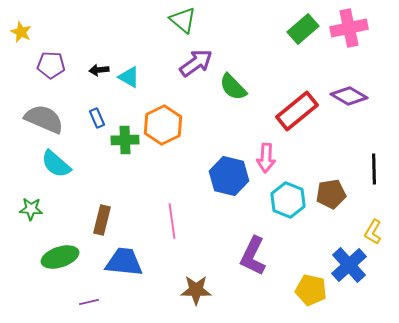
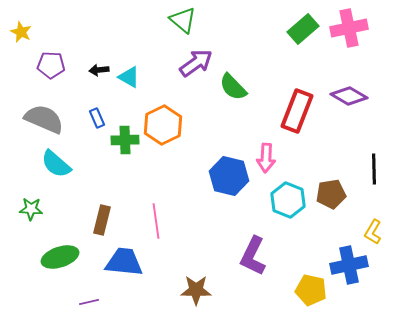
red rectangle: rotated 30 degrees counterclockwise
pink line: moved 16 px left
blue cross: rotated 30 degrees clockwise
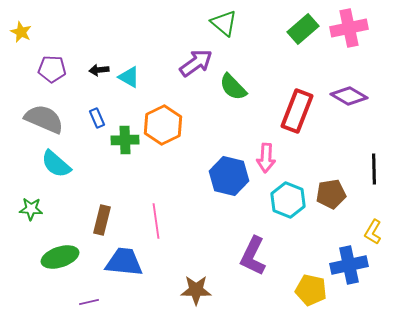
green triangle: moved 41 px right, 3 px down
purple pentagon: moved 1 px right, 4 px down
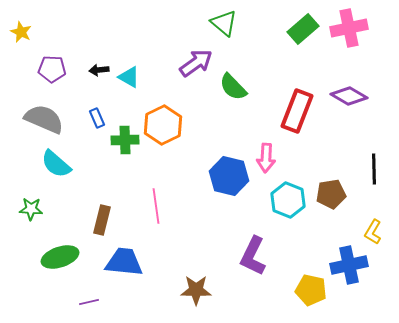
pink line: moved 15 px up
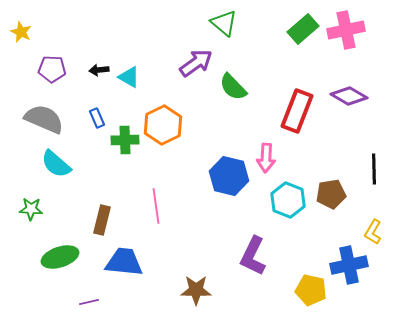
pink cross: moved 3 px left, 2 px down
